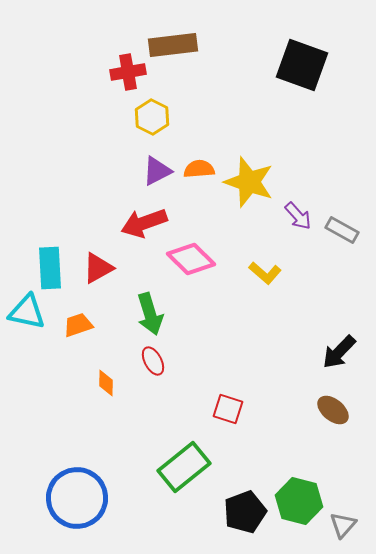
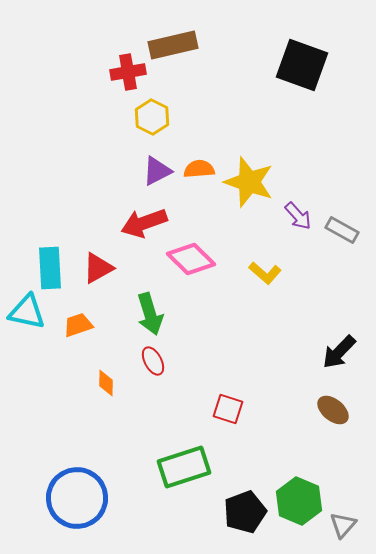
brown rectangle: rotated 6 degrees counterclockwise
green rectangle: rotated 21 degrees clockwise
green hexagon: rotated 9 degrees clockwise
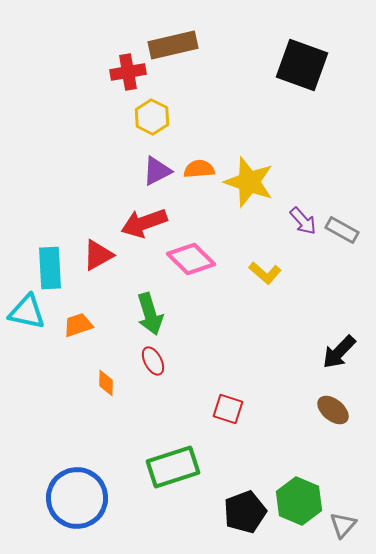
purple arrow: moved 5 px right, 5 px down
red triangle: moved 13 px up
green rectangle: moved 11 px left
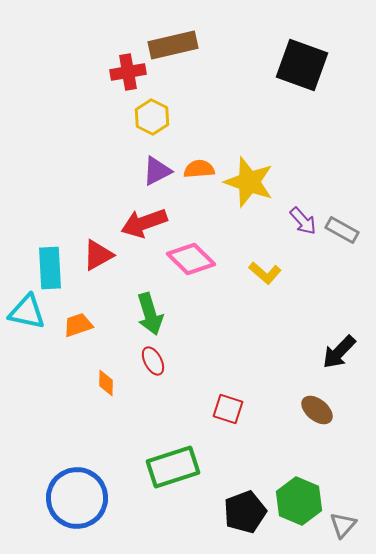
brown ellipse: moved 16 px left
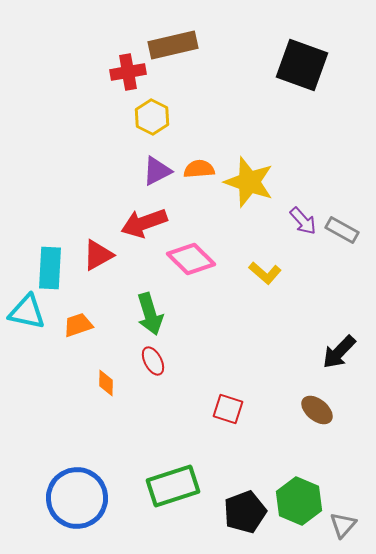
cyan rectangle: rotated 6 degrees clockwise
green rectangle: moved 19 px down
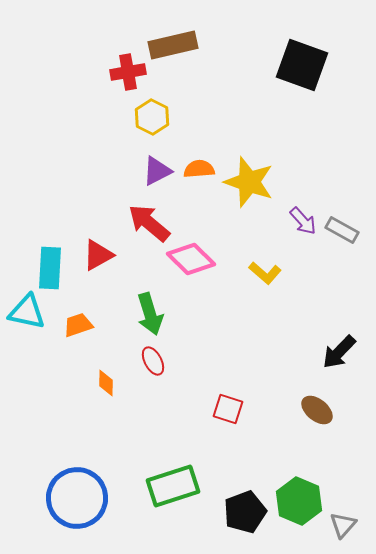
red arrow: moved 5 px right; rotated 60 degrees clockwise
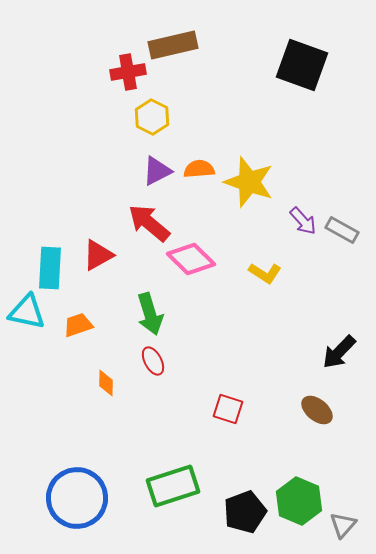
yellow L-shape: rotated 8 degrees counterclockwise
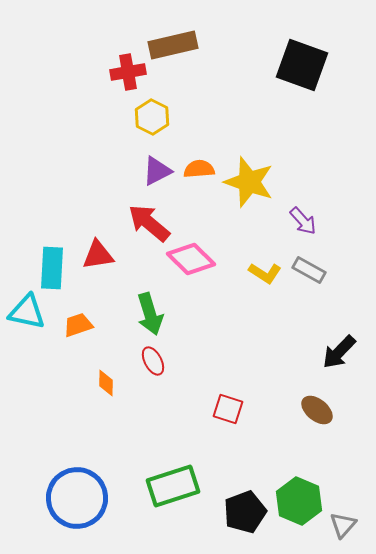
gray rectangle: moved 33 px left, 40 px down
red triangle: rotated 20 degrees clockwise
cyan rectangle: moved 2 px right
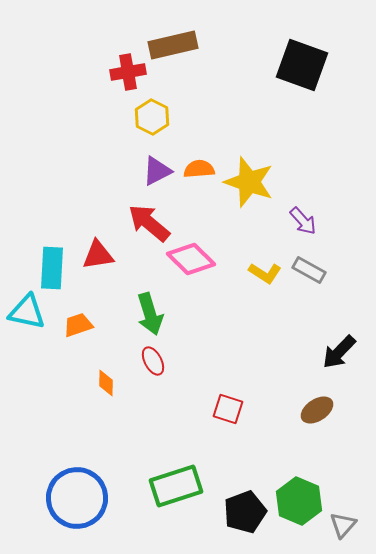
brown ellipse: rotated 72 degrees counterclockwise
green rectangle: moved 3 px right
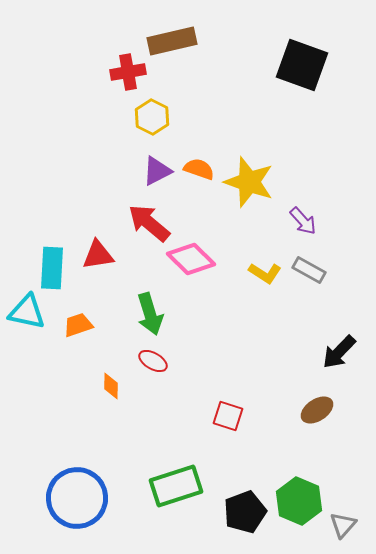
brown rectangle: moved 1 px left, 4 px up
orange semicircle: rotated 24 degrees clockwise
red ellipse: rotated 32 degrees counterclockwise
orange diamond: moved 5 px right, 3 px down
red square: moved 7 px down
